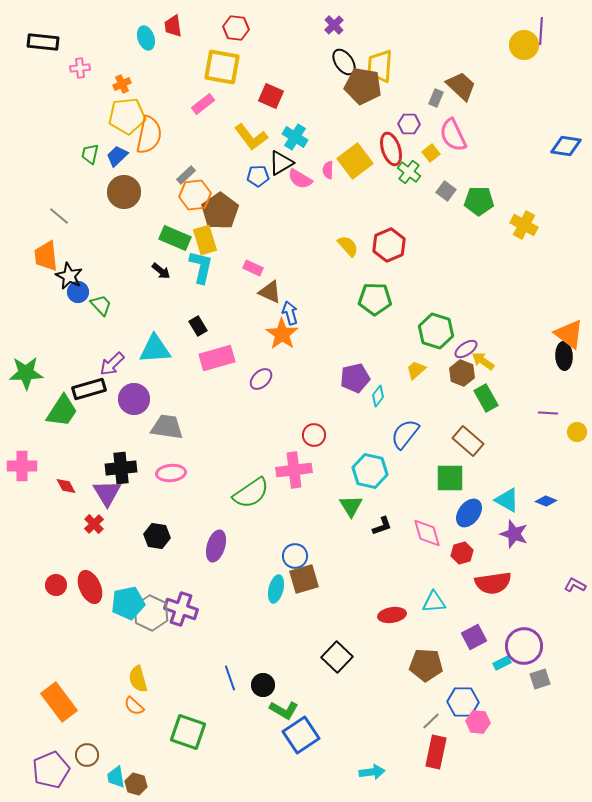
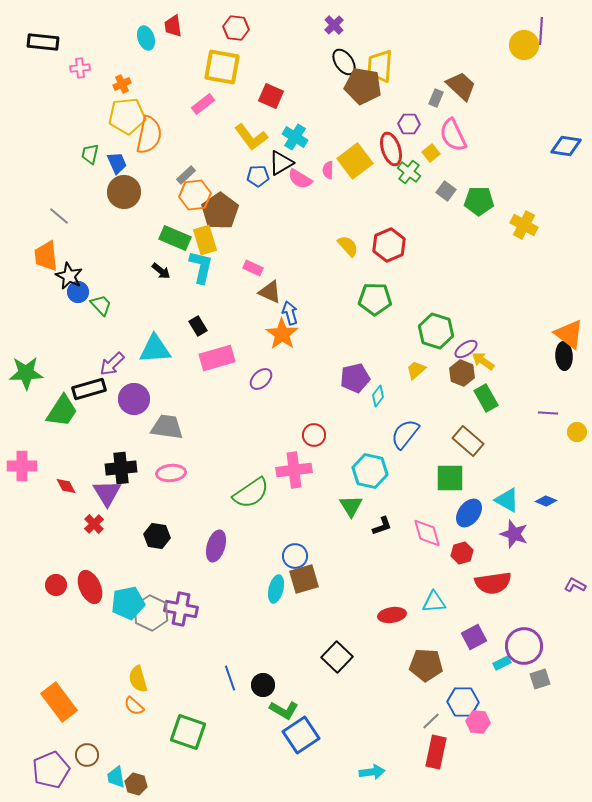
blue trapezoid at (117, 156): moved 7 px down; rotated 110 degrees clockwise
purple cross at (181, 609): rotated 8 degrees counterclockwise
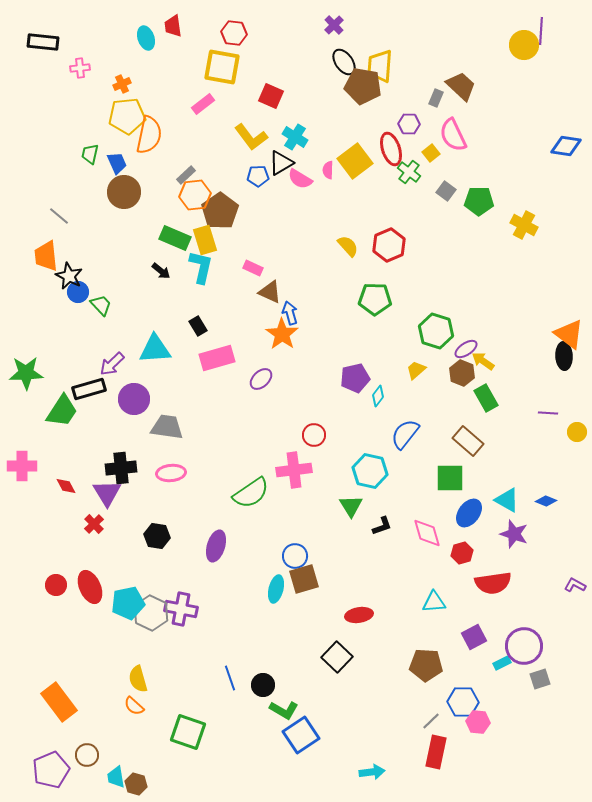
red hexagon at (236, 28): moved 2 px left, 5 px down
red ellipse at (392, 615): moved 33 px left
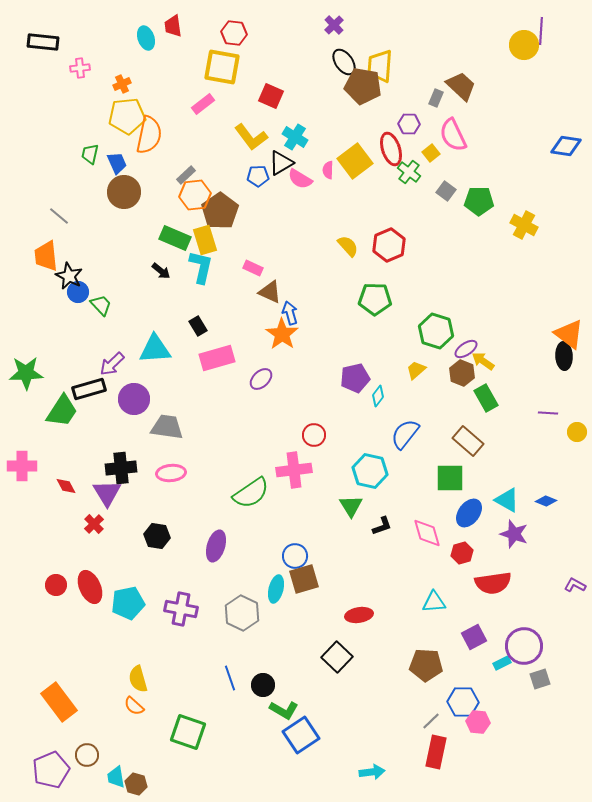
gray hexagon at (151, 613): moved 91 px right
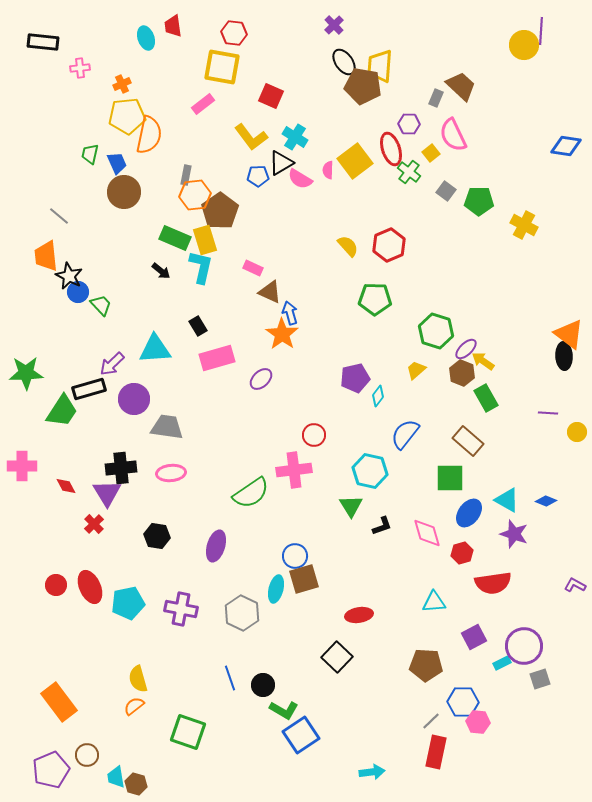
gray rectangle at (186, 175): rotated 36 degrees counterclockwise
purple ellipse at (466, 349): rotated 10 degrees counterclockwise
orange semicircle at (134, 706): rotated 100 degrees clockwise
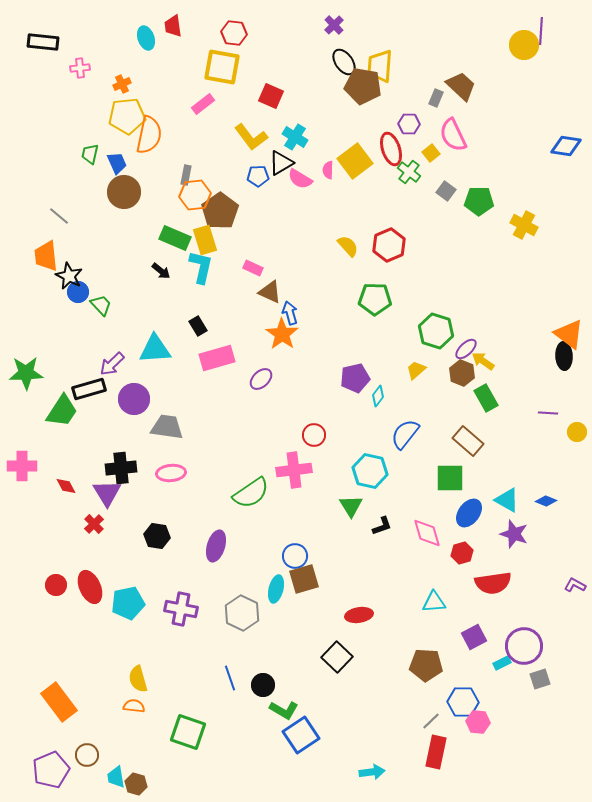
orange semicircle at (134, 706): rotated 45 degrees clockwise
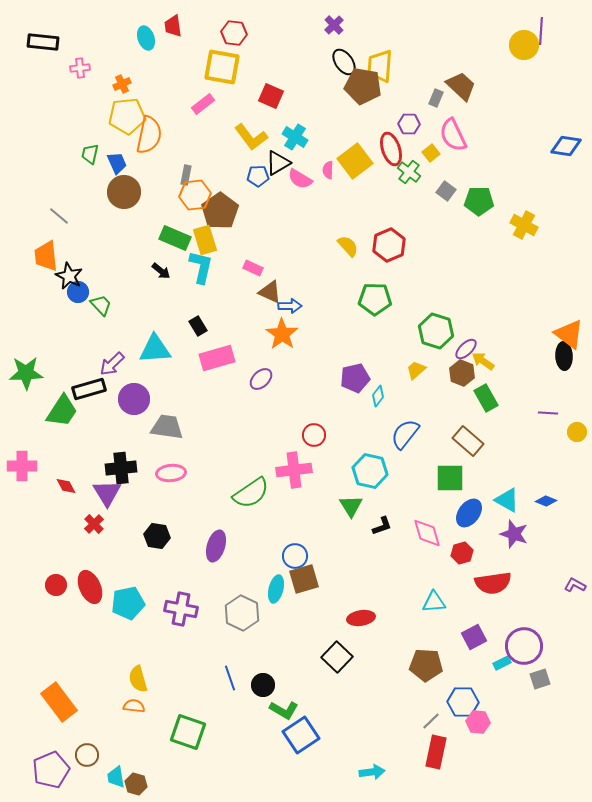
black triangle at (281, 163): moved 3 px left
blue arrow at (290, 313): moved 7 px up; rotated 105 degrees clockwise
red ellipse at (359, 615): moved 2 px right, 3 px down
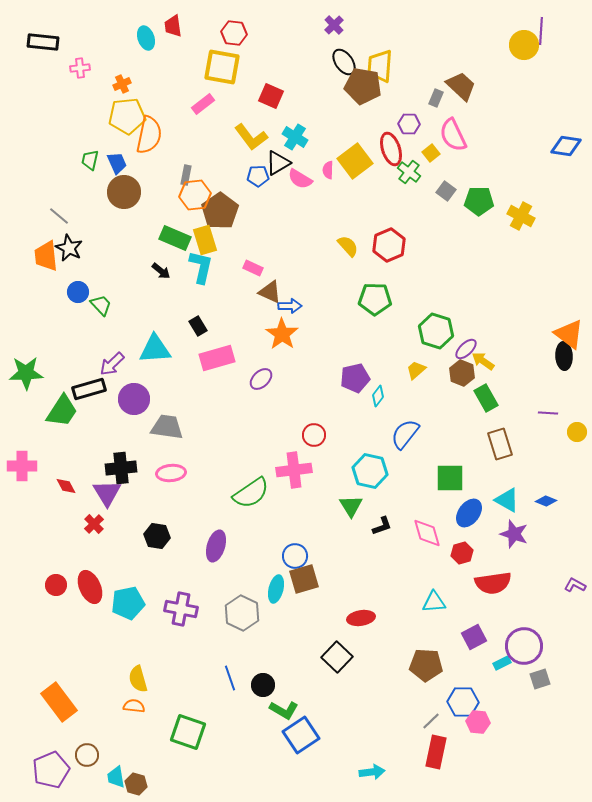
green trapezoid at (90, 154): moved 6 px down
yellow cross at (524, 225): moved 3 px left, 9 px up
black star at (69, 276): moved 28 px up
brown rectangle at (468, 441): moved 32 px right, 3 px down; rotated 32 degrees clockwise
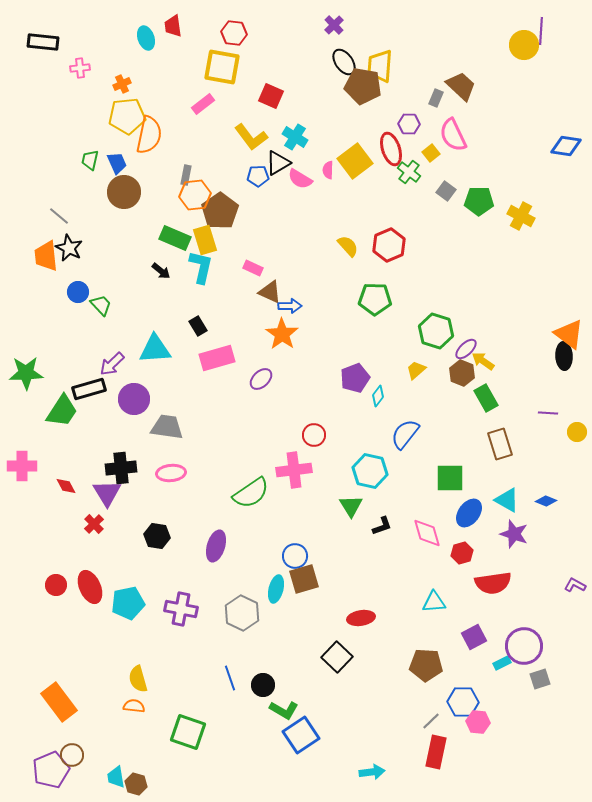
purple pentagon at (355, 378): rotated 8 degrees counterclockwise
brown circle at (87, 755): moved 15 px left
